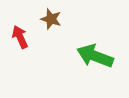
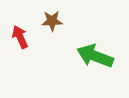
brown star: moved 1 px right, 2 px down; rotated 20 degrees counterclockwise
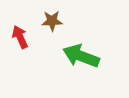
green arrow: moved 14 px left
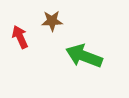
green arrow: moved 3 px right
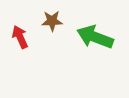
green arrow: moved 11 px right, 19 px up
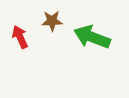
green arrow: moved 3 px left
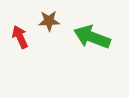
brown star: moved 3 px left
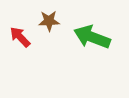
red arrow: rotated 20 degrees counterclockwise
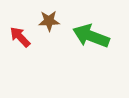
green arrow: moved 1 px left, 1 px up
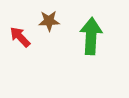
green arrow: rotated 72 degrees clockwise
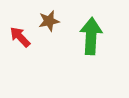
brown star: rotated 10 degrees counterclockwise
